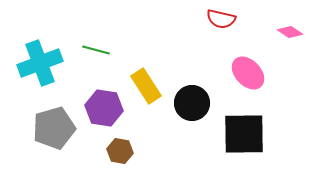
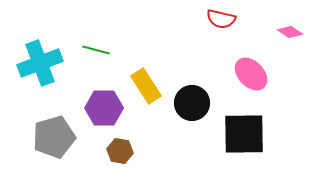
pink ellipse: moved 3 px right, 1 px down
purple hexagon: rotated 9 degrees counterclockwise
gray pentagon: moved 9 px down
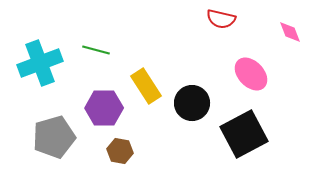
pink diamond: rotated 35 degrees clockwise
black square: rotated 27 degrees counterclockwise
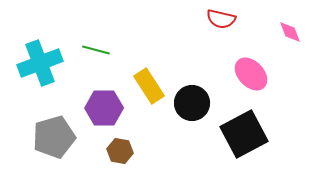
yellow rectangle: moved 3 px right
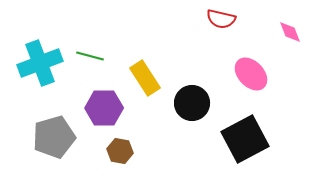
green line: moved 6 px left, 6 px down
yellow rectangle: moved 4 px left, 8 px up
black square: moved 1 px right, 5 px down
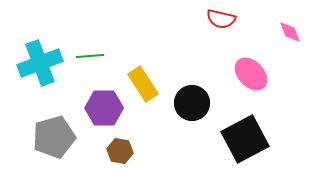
green line: rotated 20 degrees counterclockwise
yellow rectangle: moved 2 px left, 6 px down
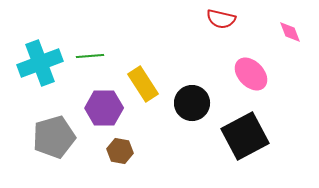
black square: moved 3 px up
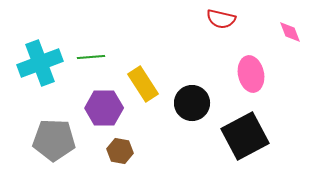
green line: moved 1 px right, 1 px down
pink ellipse: rotated 32 degrees clockwise
gray pentagon: moved 3 px down; rotated 18 degrees clockwise
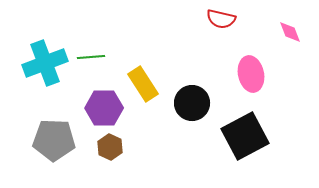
cyan cross: moved 5 px right
brown hexagon: moved 10 px left, 4 px up; rotated 15 degrees clockwise
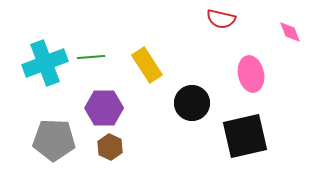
yellow rectangle: moved 4 px right, 19 px up
black square: rotated 15 degrees clockwise
